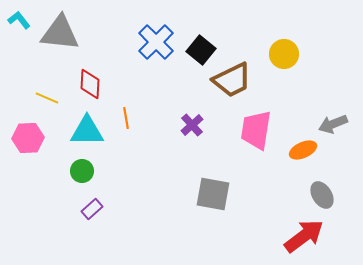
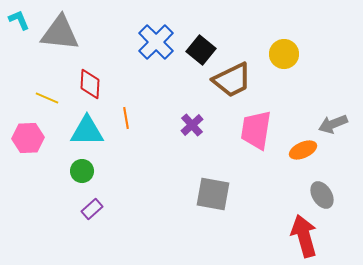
cyan L-shape: rotated 15 degrees clockwise
red arrow: rotated 69 degrees counterclockwise
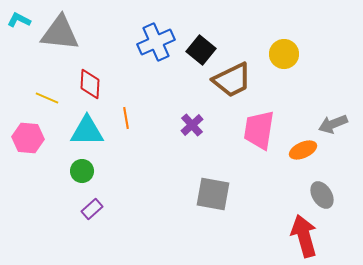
cyan L-shape: rotated 40 degrees counterclockwise
blue cross: rotated 21 degrees clockwise
pink trapezoid: moved 3 px right
pink hexagon: rotated 8 degrees clockwise
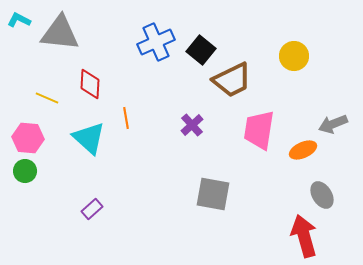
yellow circle: moved 10 px right, 2 px down
cyan triangle: moved 2 px right, 7 px down; rotated 42 degrees clockwise
green circle: moved 57 px left
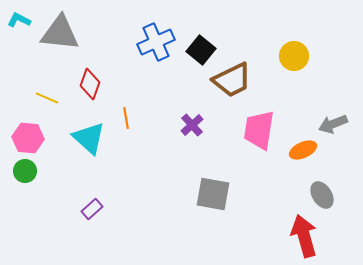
red diamond: rotated 16 degrees clockwise
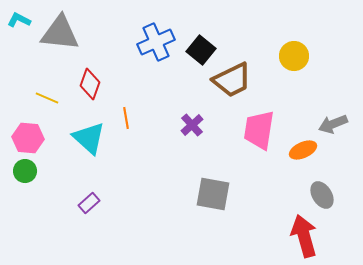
purple rectangle: moved 3 px left, 6 px up
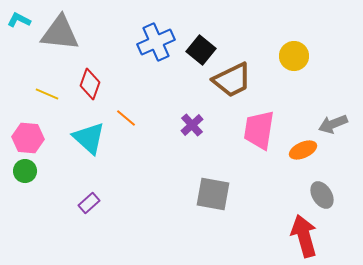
yellow line: moved 4 px up
orange line: rotated 40 degrees counterclockwise
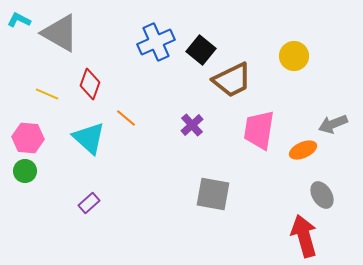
gray triangle: rotated 24 degrees clockwise
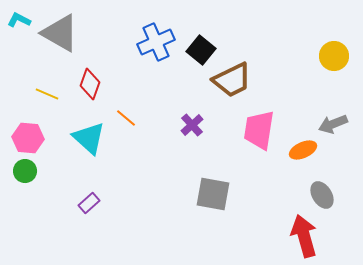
yellow circle: moved 40 px right
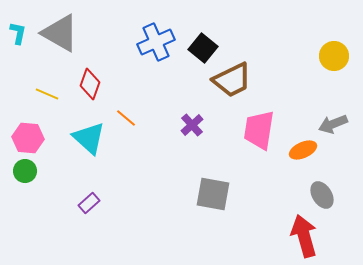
cyan L-shape: moved 1 px left, 13 px down; rotated 75 degrees clockwise
black square: moved 2 px right, 2 px up
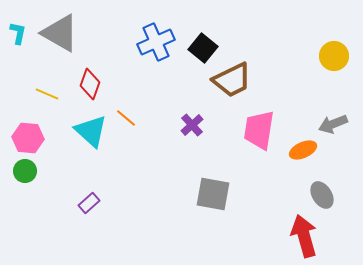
cyan triangle: moved 2 px right, 7 px up
